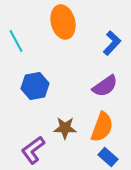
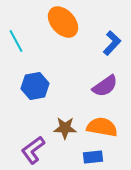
orange ellipse: rotated 28 degrees counterclockwise
orange semicircle: rotated 100 degrees counterclockwise
blue rectangle: moved 15 px left; rotated 48 degrees counterclockwise
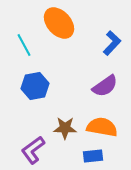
orange ellipse: moved 4 px left, 1 px down
cyan line: moved 8 px right, 4 px down
blue rectangle: moved 1 px up
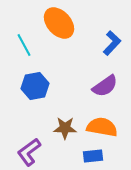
purple L-shape: moved 4 px left, 2 px down
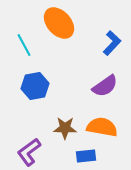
blue rectangle: moved 7 px left
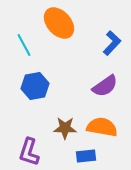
purple L-shape: rotated 36 degrees counterclockwise
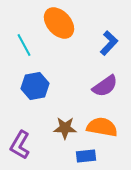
blue L-shape: moved 3 px left
purple L-shape: moved 9 px left, 7 px up; rotated 12 degrees clockwise
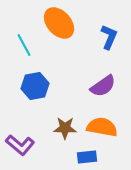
blue L-shape: moved 6 px up; rotated 20 degrees counterclockwise
purple semicircle: moved 2 px left
purple L-shape: rotated 80 degrees counterclockwise
blue rectangle: moved 1 px right, 1 px down
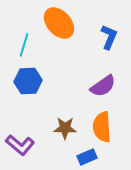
cyan line: rotated 45 degrees clockwise
blue hexagon: moved 7 px left, 5 px up; rotated 8 degrees clockwise
orange semicircle: rotated 104 degrees counterclockwise
blue rectangle: rotated 18 degrees counterclockwise
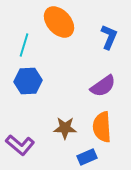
orange ellipse: moved 1 px up
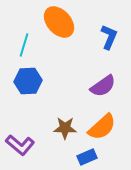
orange semicircle: rotated 128 degrees counterclockwise
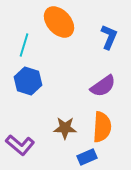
blue hexagon: rotated 20 degrees clockwise
orange semicircle: rotated 44 degrees counterclockwise
